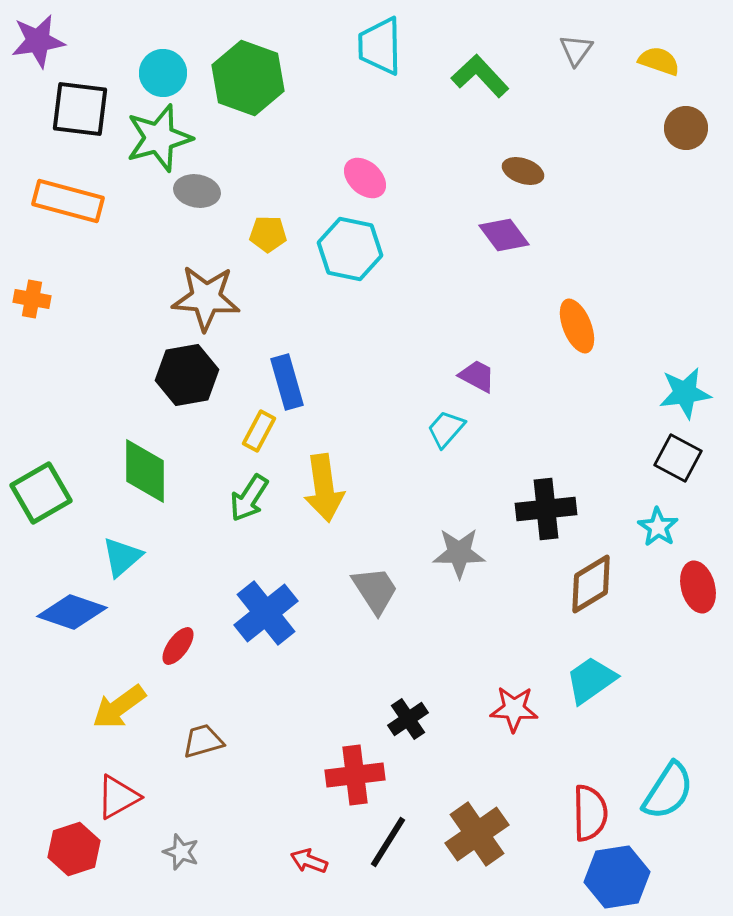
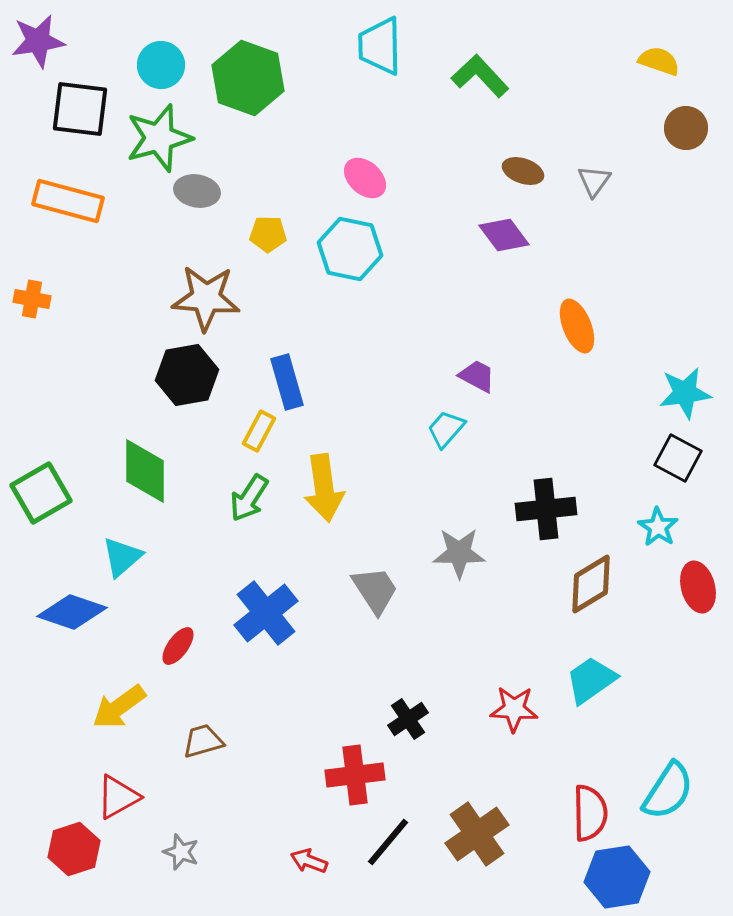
gray triangle at (576, 50): moved 18 px right, 131 px down
cyan circle at (163, 73): moved 2 px left, 8 px up
black line at (388, 842): rotated 8 degrees clockwise
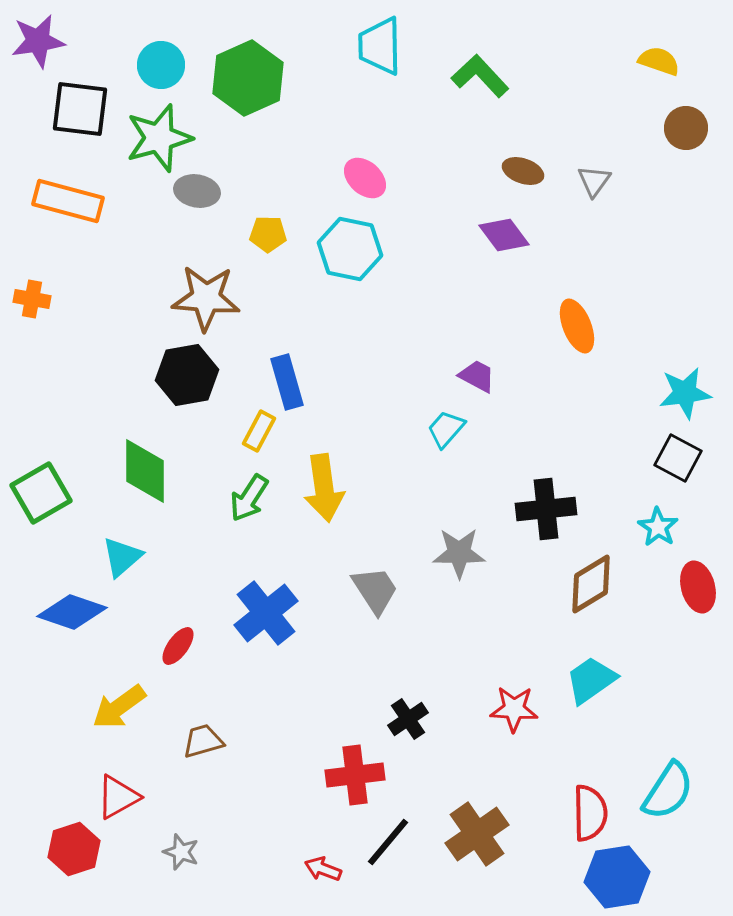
green hexagon at (248, 78): rotated 16 degrees clockwise
red arrow at (309, 861): moved 14 px right, 8 px down
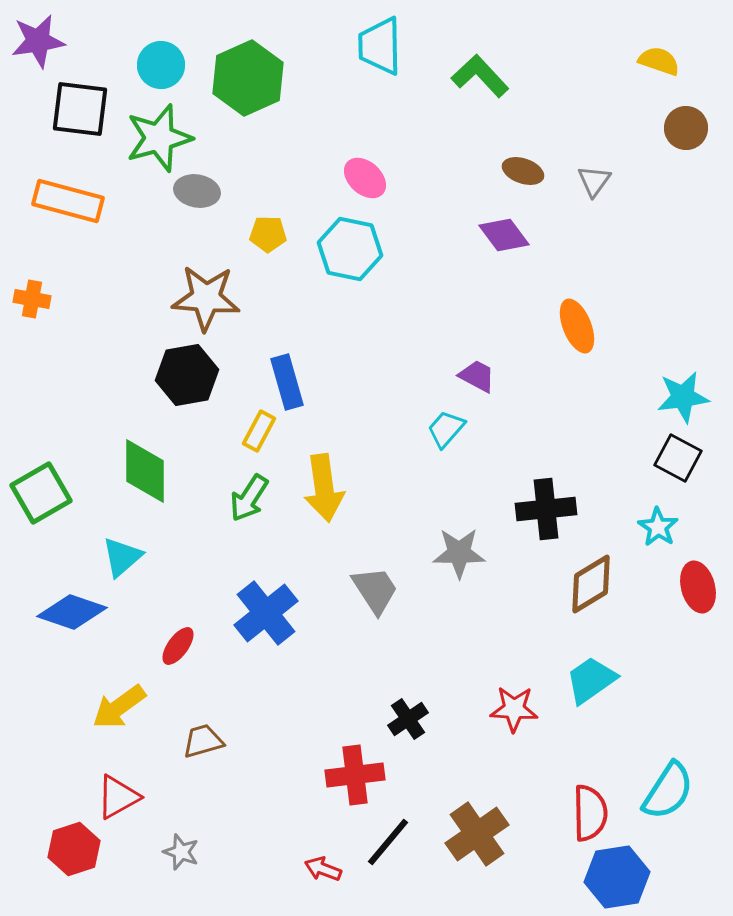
cyan star at (685, 393): moved 2 px left, 4 px down
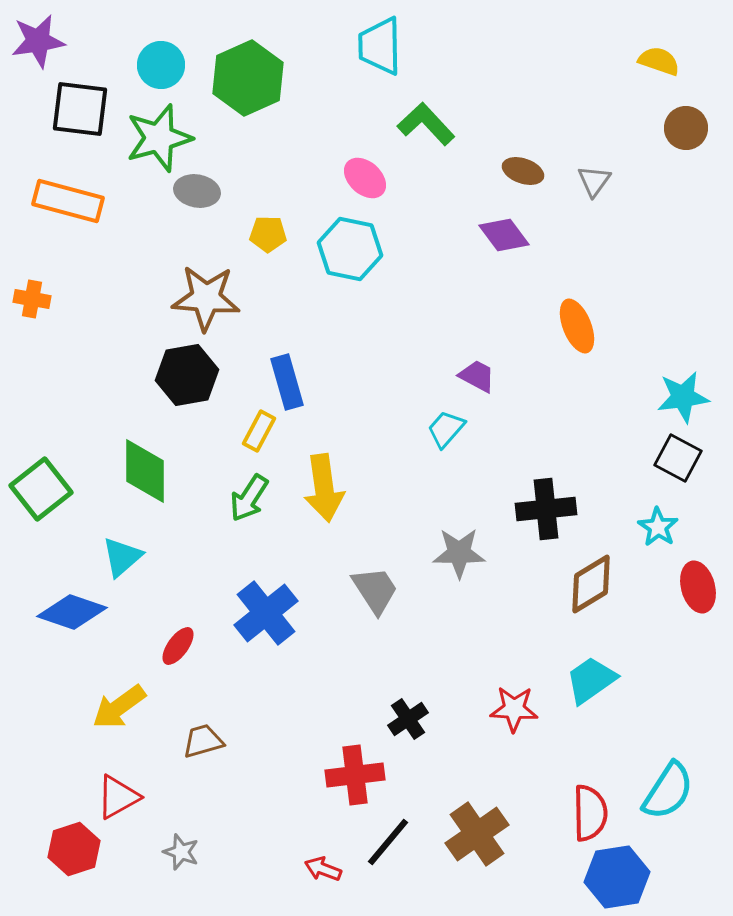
green L-shape at (480, 76): moved 54 px left, 48 px down
green square at (41, 493): moved 4 px up; rotated 8 degrees counterclockwise
